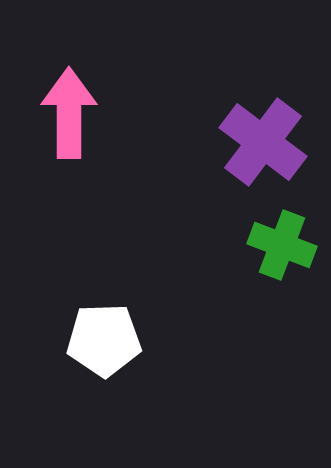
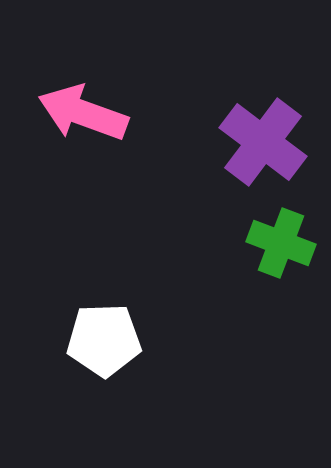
pink arrow: moved 14 px right; rotated 70 degrees counterclockwise
green cross: moved 1 px left, 2 px up
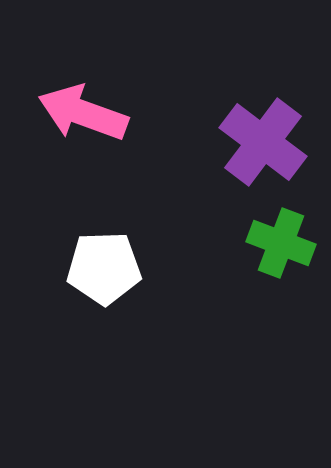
white pentagon: moved 72 px up
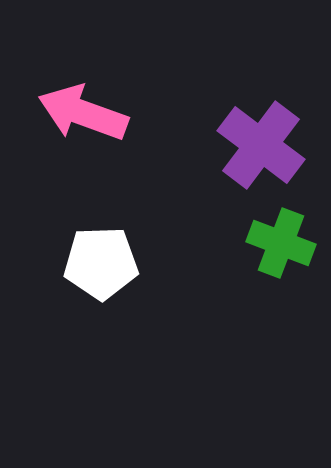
purple cross: moved 2 px left, 3 px down
white pentagon: moved 3 px left, 5 px up
